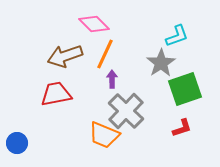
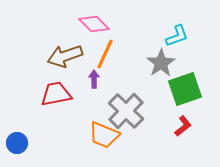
purple arrow: moved 18 px left
red L-shape: moved 1 px right, 2 px up; rotated 20 degrees counterclockwise
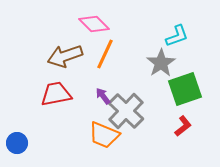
purple arrow: moved 9 px right, 17 px down; rotated 36 degrees counterclockwise
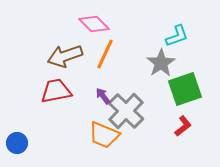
red trapezoid: moved 3 px up
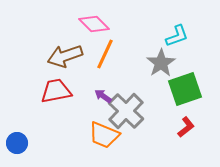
purple arrow: rotated 18 degrees counterclockwise
red L-shape: moved 3 px right, 1 px down
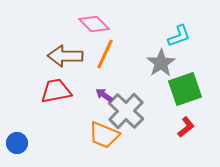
cyan L-shape: moved 2 px right
brown arrow: rotated 20 degrees clockwise
purple arrow: moved 1 px right, 1 px up
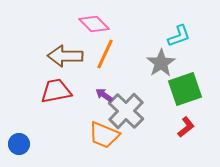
blue circle: moved 2 px right, 1 px down
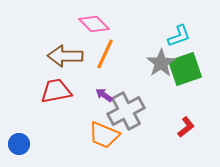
green square: moved 20 px up
gray cross: rotated 18 degrees clockwise
